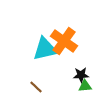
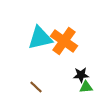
cyan triangle: moved 5 px left, 11 px up
green triangle: moved 1 px right, 1 px down
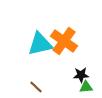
cyan triangle: moved 6 px down
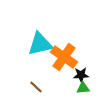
orange cross: moved 16 px down
green triangle: moved 3 px left, 1 px down
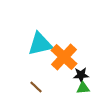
orange cross: rotated 8 degrees clockwise
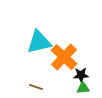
cyan triangle: moved 1 px left, 2 px up
brown line: rotated 24 degrees counterclockwise
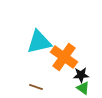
orange cross: rotated 8 degrees counterclockwise
green triangle: rotated 40 degrees clockwise
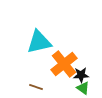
orange cross: moved 7 px down; rotated 16 degrees clockwise
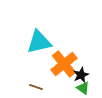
black star: rotated 21 degrees counterclockwise
